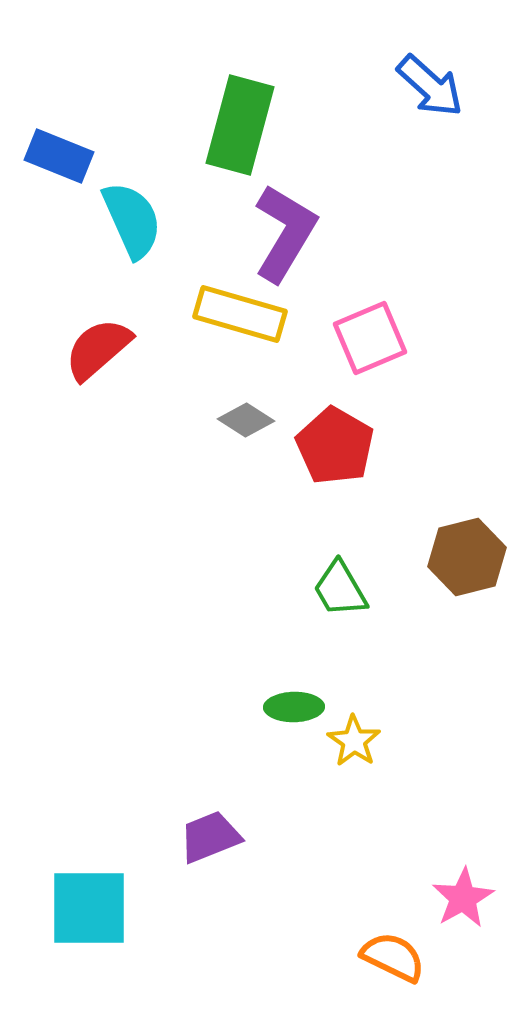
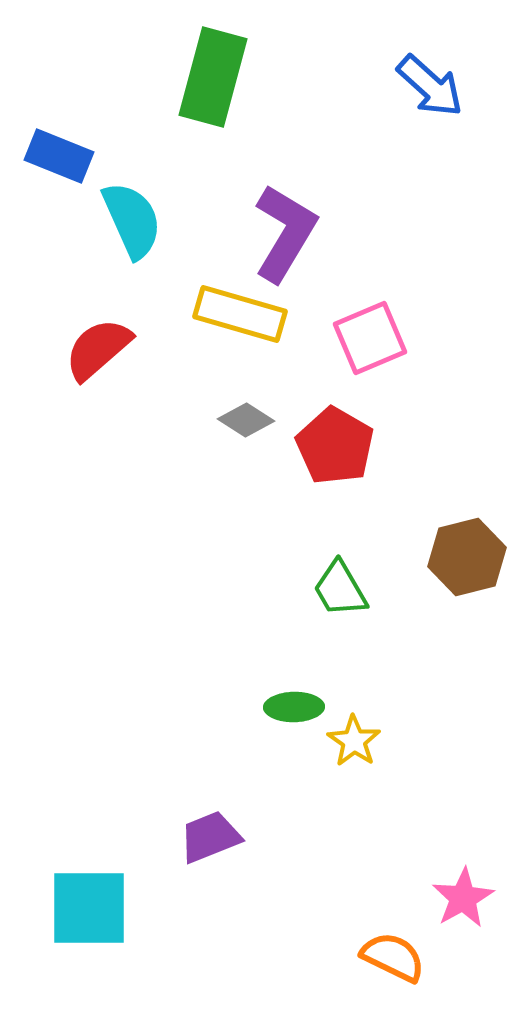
green rectangle: moved 27 px left, 48 px up
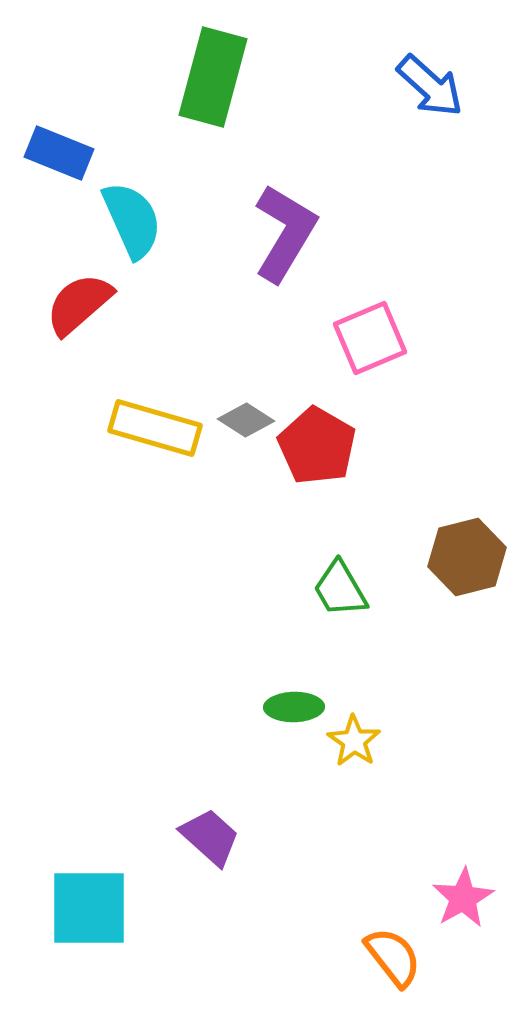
blue rectangle: moved 3 px up
yellow rectangle: moved 85 px left, 114 px down
red semicircle: moved 19 px left, 45 px up
red pentagon: moved 18 px left
purple trapezoid: rotated 64 degrees clockwise
orange semicircle: rotated 26 degrees clockwise
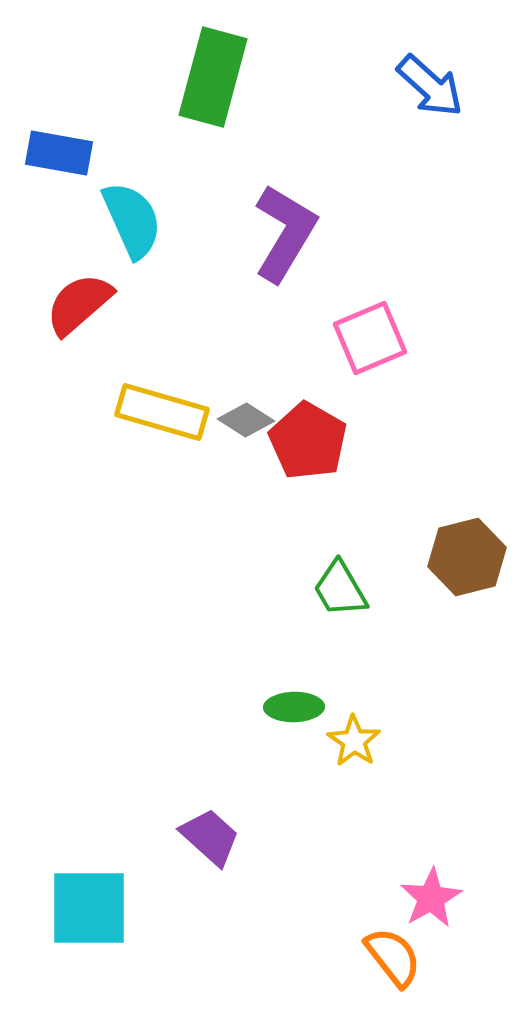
blue rectangle: rotated 12 degrees counterclockwise
yellow rectangle: moved 7 px right, 16 px up
red pentagon: moved 9 px left, 5 px up
pink star: moved 32 px left
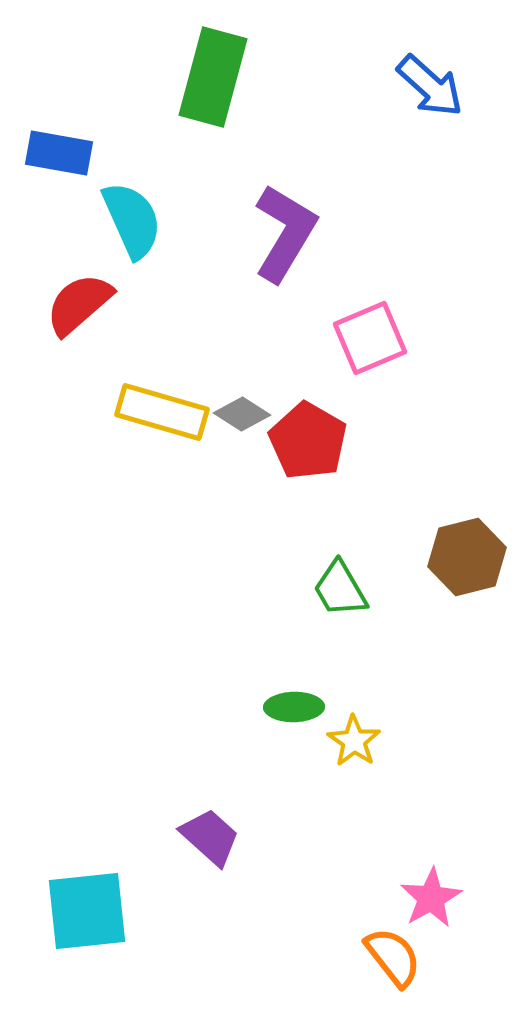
gray diamond: moved 4 px left, 6 px up
cyan square: moved 2 px left, 3 px down; rotated 6 degrees counterclockwise
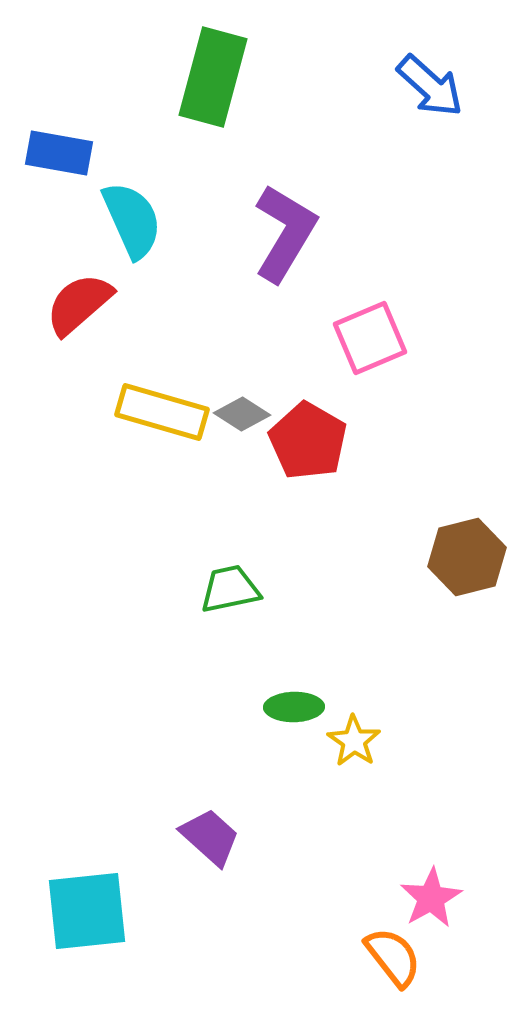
green trapezoid: moved 110 px left; rotated 108 degrees clockwise
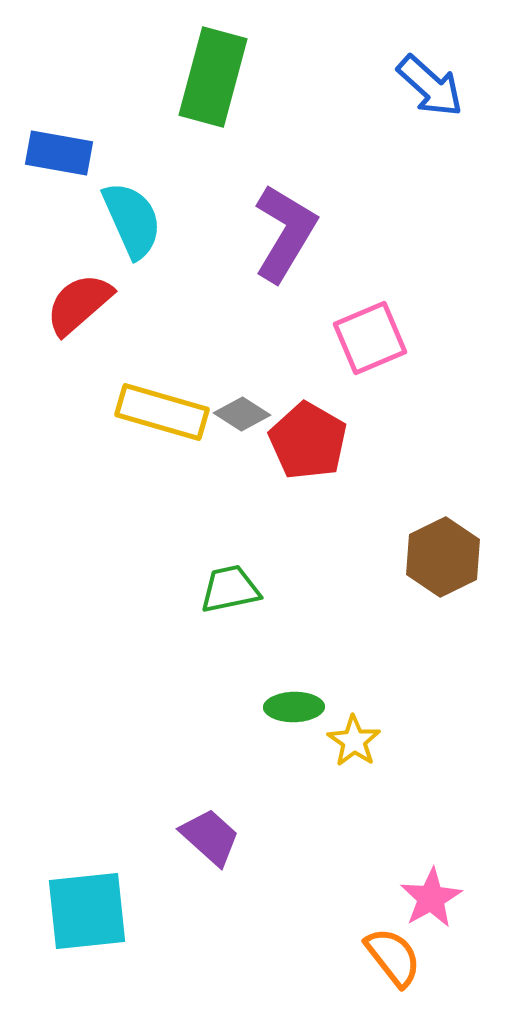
brown hexagon: moved 24 px left; rotated 12 degrees counterclockwise
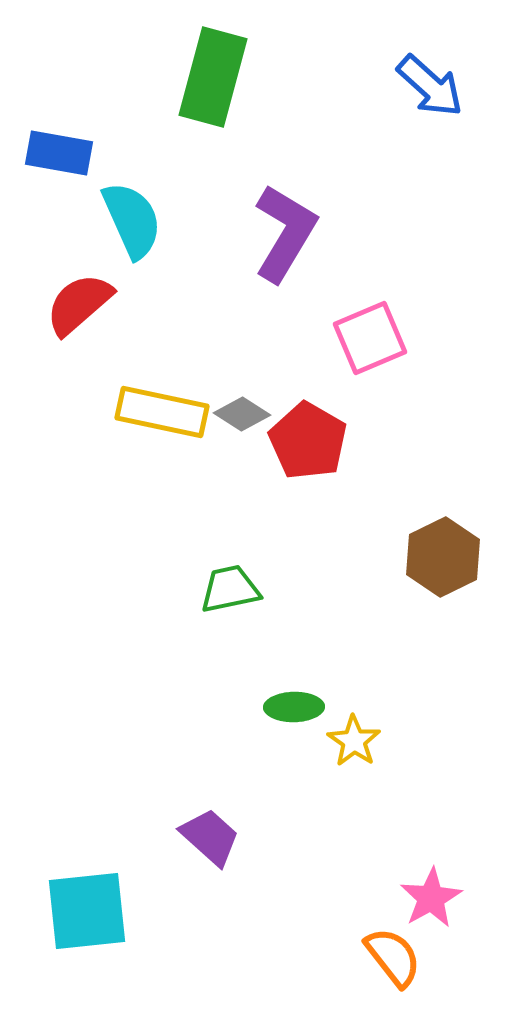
yellow rectangle: rotated 4 degrees counterclockwise
